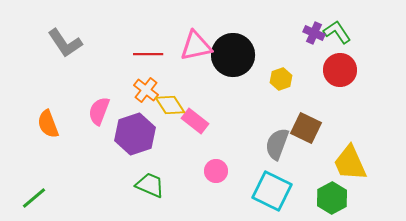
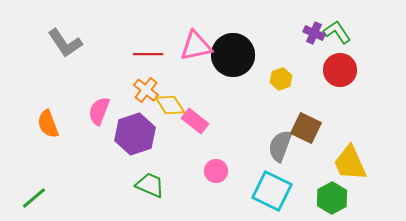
gray semicircle: moved 3 px right, 2 px down
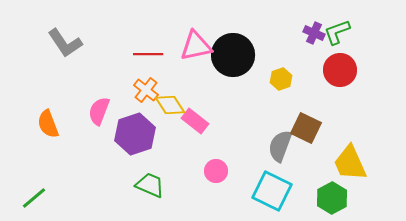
green L-shape: rotated 76 degrees counterclockwise
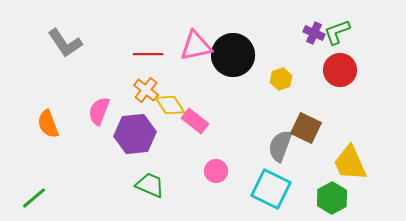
purple hexagon: rotated 12 degrees clockwise
cyan square: moved 1 px left, 2 px up
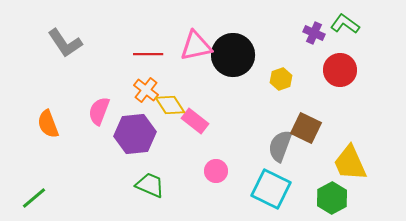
green L-shape: moved 8 px right, 8 px up; rotated 56 degrees clockwise
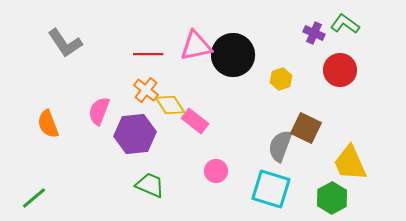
cyan square: rotated 9 degrees counterclockwise
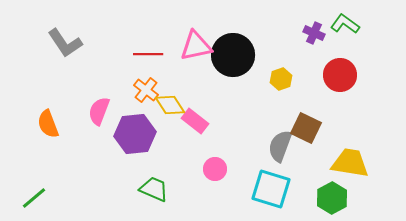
red circle: moved 5 px down
yellow trapezoid: rotated 123 degrees clockwise
pink circle: moved 1 px left, 2 px up
green trapezoid: moved 4 px right, 4 px down
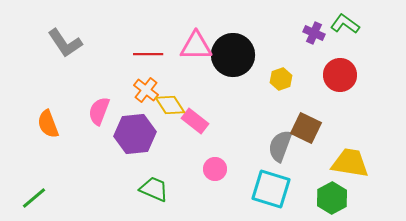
pink triangle: rotated 12 degrees clockwise
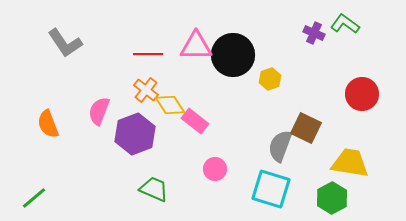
red circle: moved 22 px right, 19 px down
yellow hexagon: moved 11 px left
purple hexagon: rotated 15 degrees counterclockwise
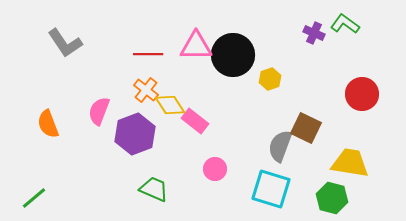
green hexagon: rotated 16 degrees counterclockwise
